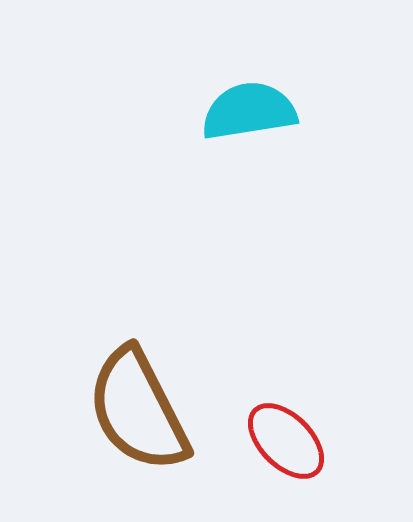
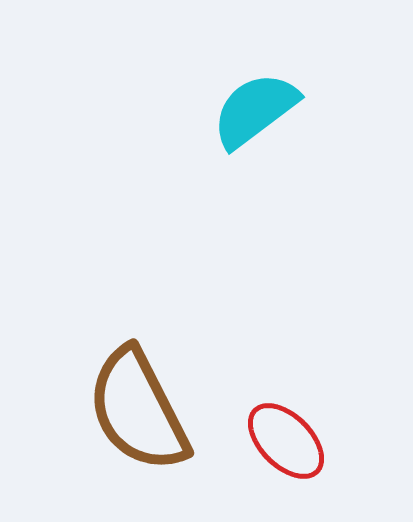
cyan semicircle: moved 6 px right, 1 px up; rotated 28 degrees counterclockwise
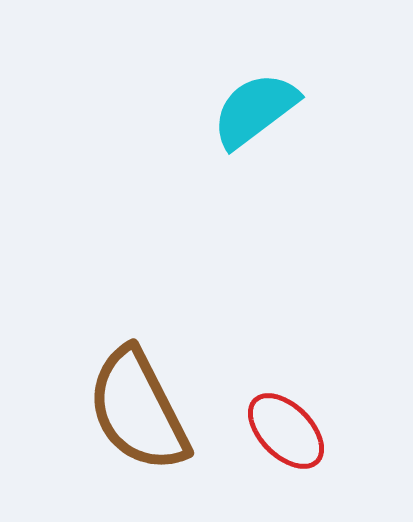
red ellipse: moved 10 px up
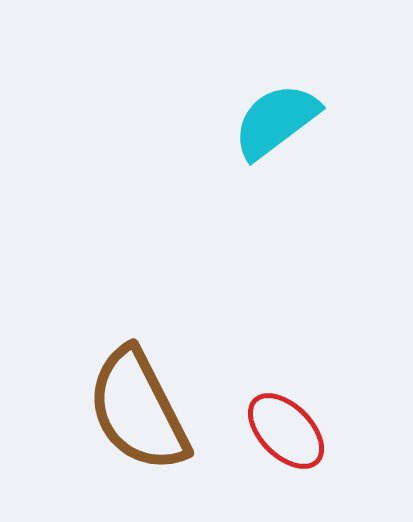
cyan semicircle: moved 21 px right, 11 px down
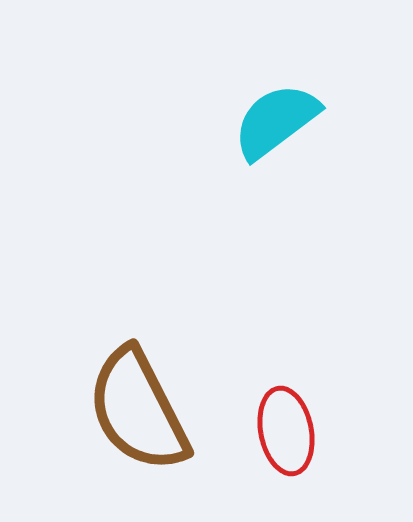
red ellipse: rotated 34 degrees clockwise
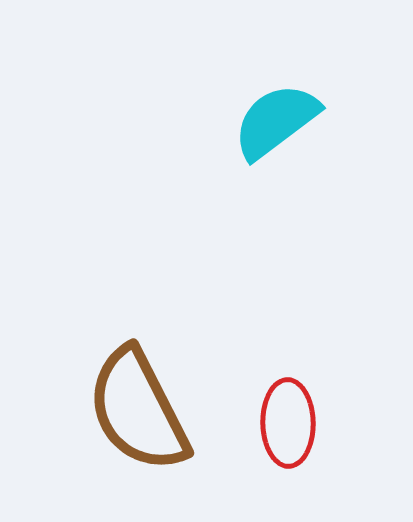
red ellipse: moved 2 px right, 8 px up; rotated 10 degrees clockwise
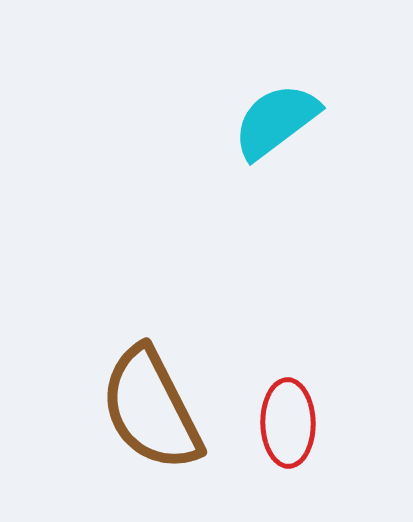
brown semicircle: moved 13 px right, 1 px up
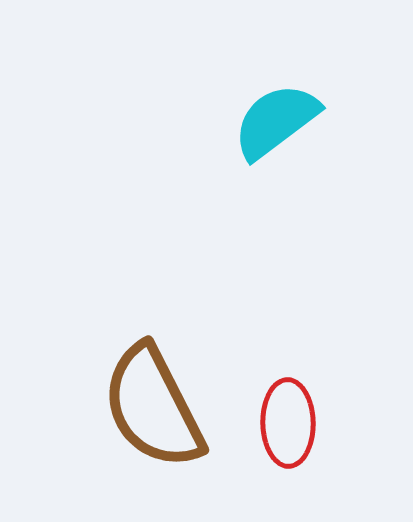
brown semicircle: moved 2 px right, 2 px up
